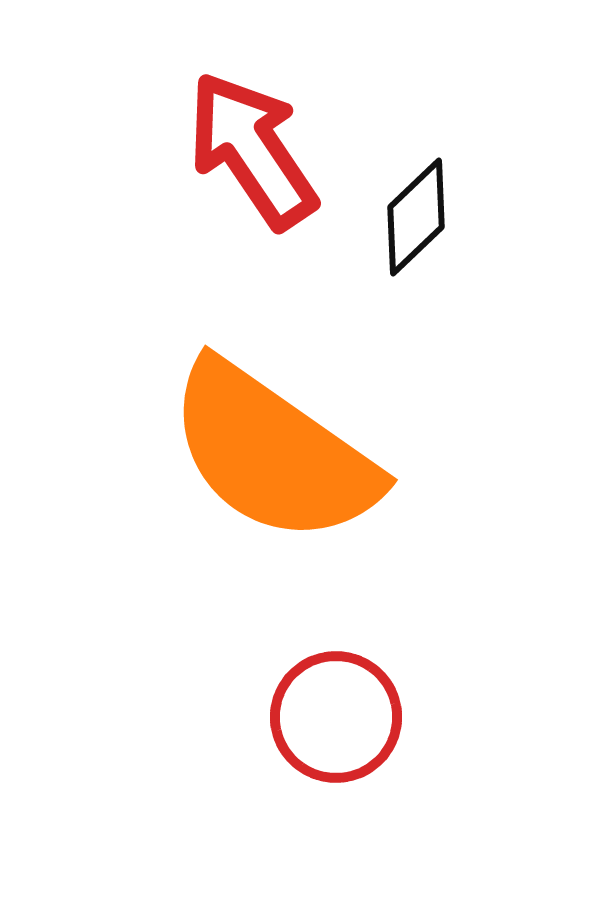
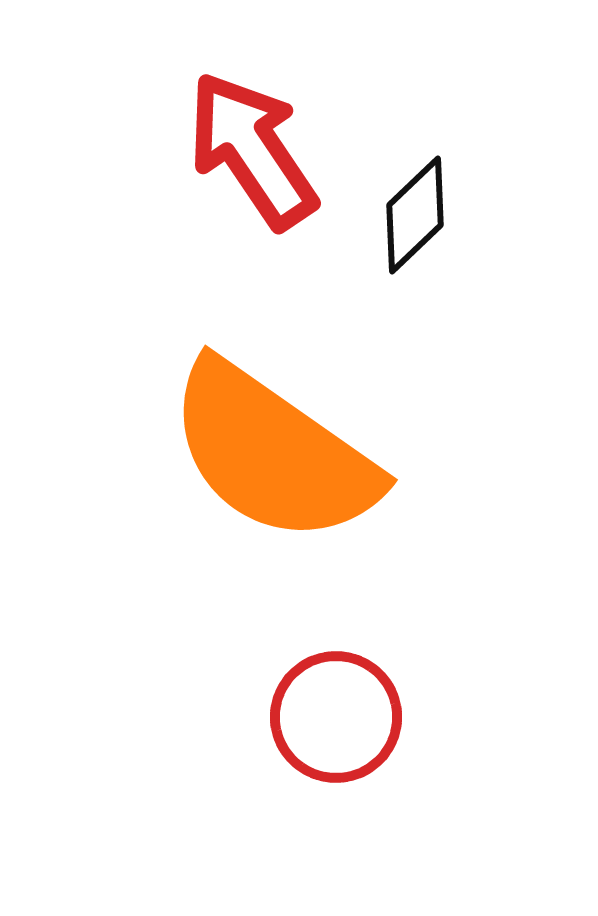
black diamond: moved 1 px left, 2 px up
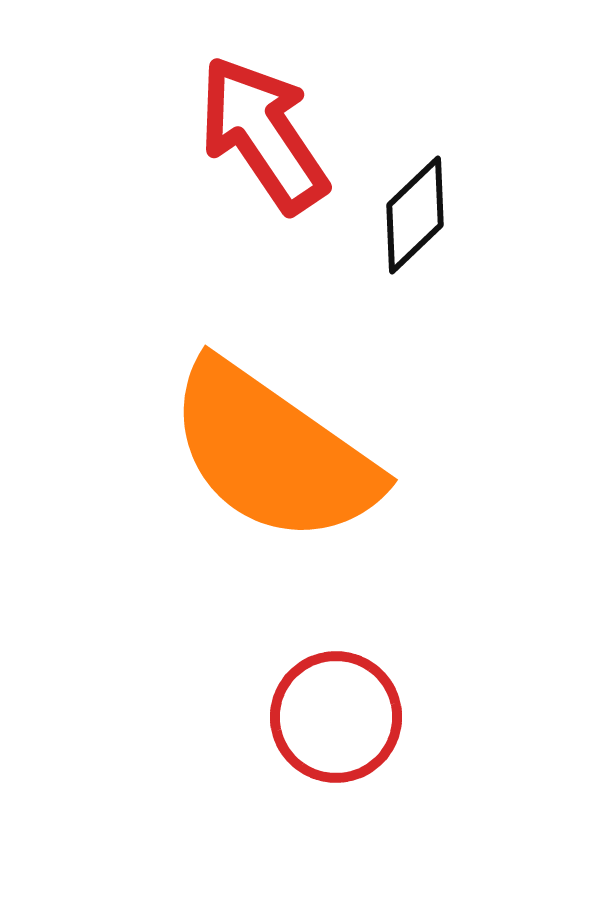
red arrow: moved 11 px right, 16 px up
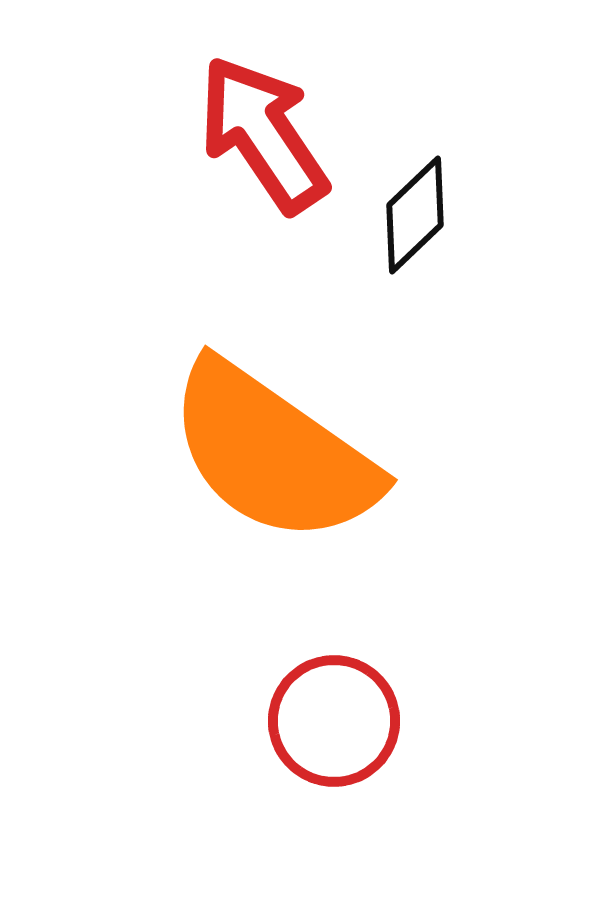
red circle: moved 2 px left, 4 px down
